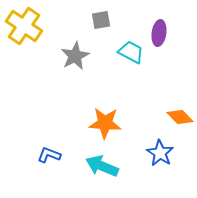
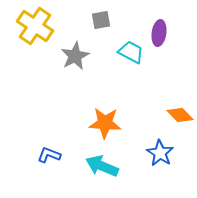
yellow cross: moved 11 px right
orange diamond: moved 2 px up
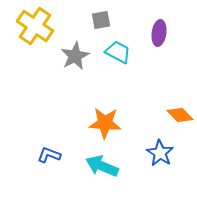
cyan trapezoid: moved 13 px left
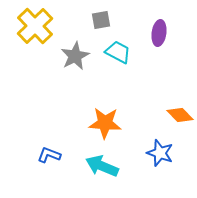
yellow cross: rotated 12 degrees clockwise
blue star: rotated 12 degrees counterclockwise
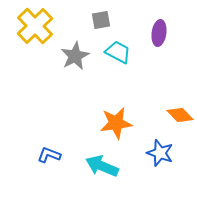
orange star: moved 11 px right; rotated 12 degrees counterclockwise
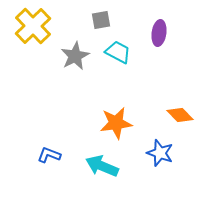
yellow cross: moved 2 px left
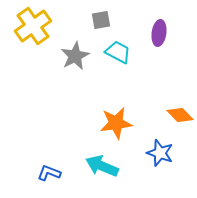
yellow cross: rotated 9 degrees clockwise
blue L-shape: moved 18 px down
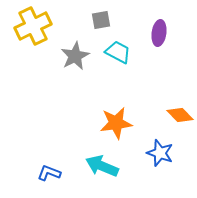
yellow cross: rotated 9 degrees clockwise
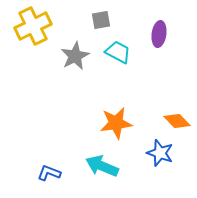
purple ellipse: moved 1 px down
orange diamond: moved 3 px left, 6 px down
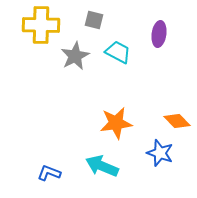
gray square: moved 7 px left; rotated 24 degrees clockwise
yellow cross: moved 8 px right, 1 px up; rotated 27 degrees clockwise
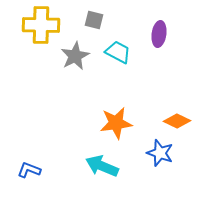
orange diamond: rotated 20 degrees counterclockwise
blue L-shape: moved 20 px left, 3 px up
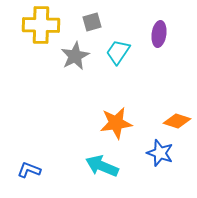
gray square: moved 2 px left, 2 px down; rotated 30 degrees counterclockwise
cyan trapezoid: rotated 84 degrees counterclockwise
orange diamond: rotated 8 degrees counterclockwise
